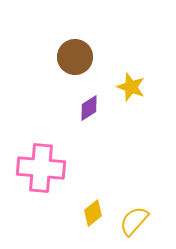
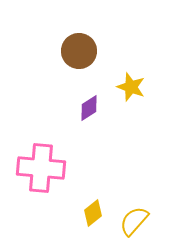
brown circle: moved 4 px right, 6 px up
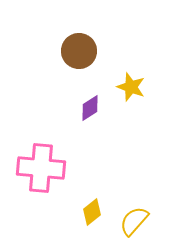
purple diamond: moved 1 px right
yellow diamond: moved 1 px left, 1 px up
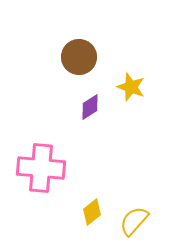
brown circle: moved 6 px down
purple diamond: moved 1 px up
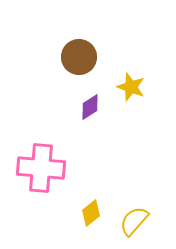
yellow diamond: moved 1 px left, 1 px down
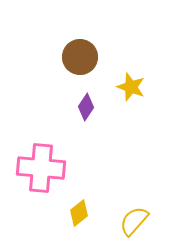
brown circle: moved 1 px right
purple diamond: moved 4 px left; rotated 24 degrees counterclockwise
yellow diamond: moved 12 px left
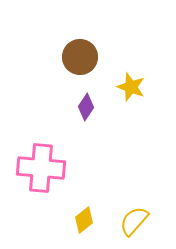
yellow diamond: moved 5 px right, 7 px down
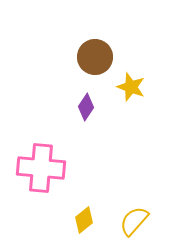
brown circle: moved 15 px right
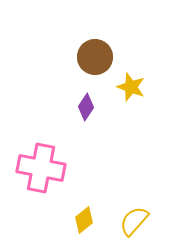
pink cross: rotated 6 degrees clockwise
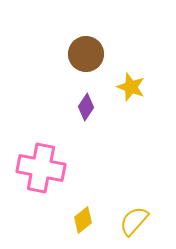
brown circle: moved 9 px left, 3 px up
yellow diamond: moved 1 px left
